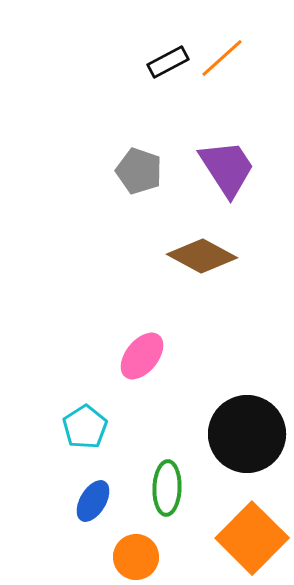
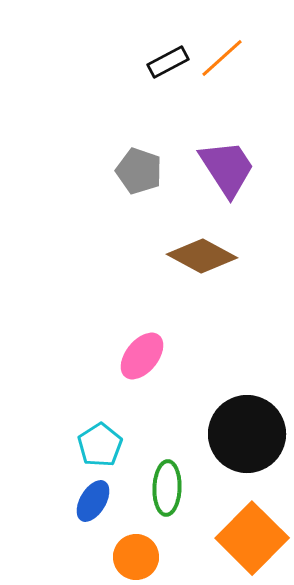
cyan pentagon: moved 15 px right, 18 px down
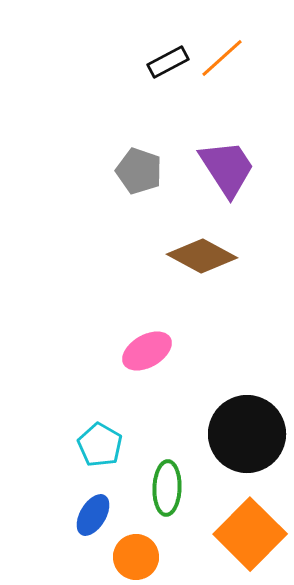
pink ellipse: moved 5 px right, 5 px up; rotated 21 degrees clockwise
cyan pentagon: rotated 9 degrees counterclockwise
blue ellipse: moved 14 px down
orange square: moved 2 px left, 4 px up
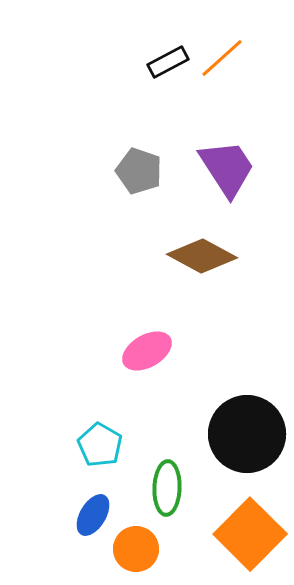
orange circle: moved 8 px up
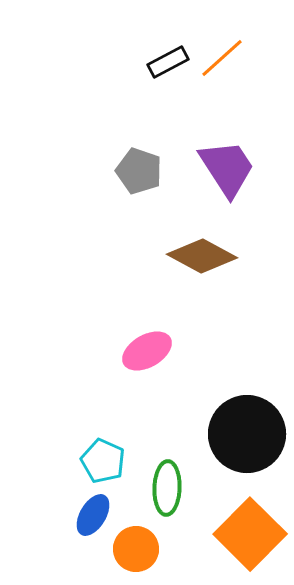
cyan pentagon: moved 3 px right, 16 px down; rotated 6 degrees counterclockwise
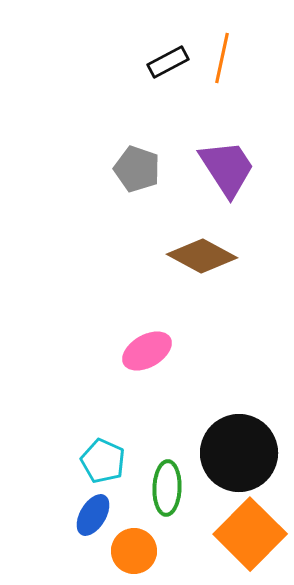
orange line: rotated 36 degrees counterclockwise
gray pentagon: moved 2 px left, 2 px up
black circle: moved 8 px left, 19 px down
orange circle: moved 2 px left, 2 px down
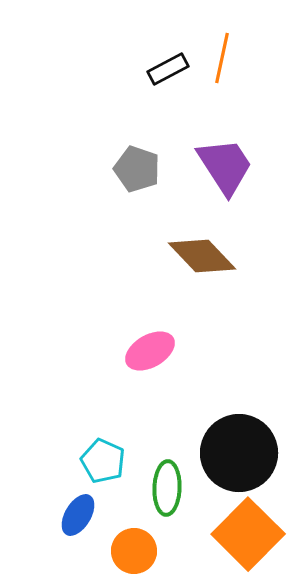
black rectangle: moved 7 px down
purple trapezoid: moved 2 px left, 2 px up
brown diamond: rotated 18 degrees clockwise
pink ellipse: moved 3 px right
blue ellipse: moved 15 px left
orange square: moved 2 px left
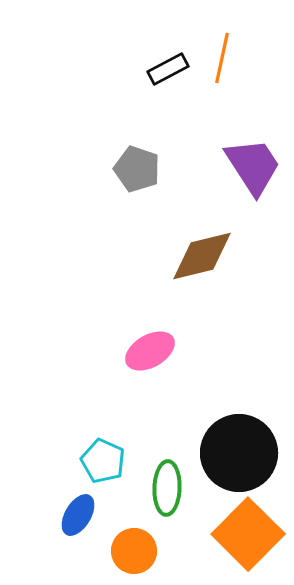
purple trapezoid: moved 28 px right
brown diamond: rotated 60 degrees counterclockwise
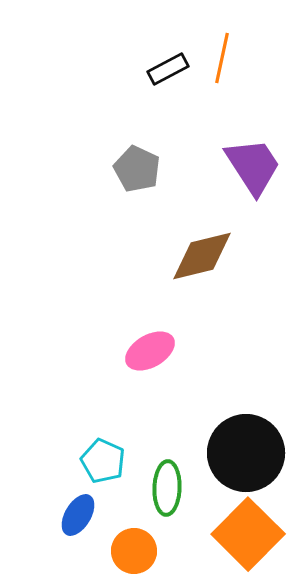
gray pentagon: rotated 6 degrees clockwise
black circle: moved 7 px right
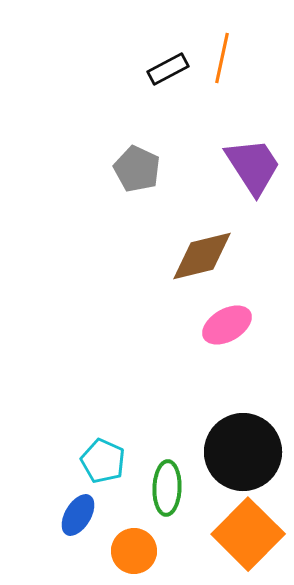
pink ellipse: moved 77 px right, 26 px up
black circle: moved 3 px left, 1 px up
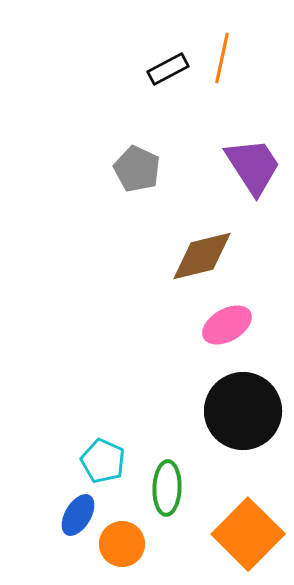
black circle: moved 41 px up
orange circle: moved 12 px left, 7 px up
